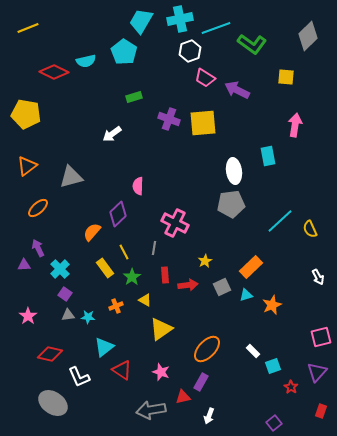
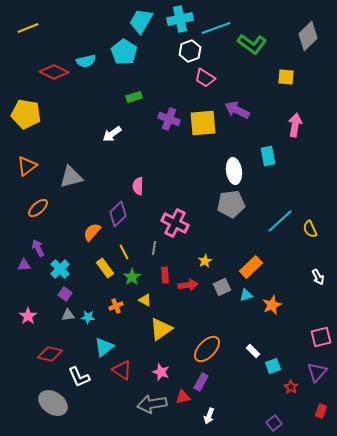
purple arrow at (237, 90): moved 20 px down
gray arrow at (151, 410): moved 1 px right, 6 px up
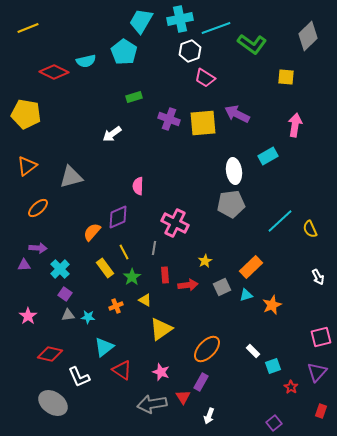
purple arrow at (237, 110): moved 4 px down
cyan rectangle at (268, 156): rotated 72 degrees clockwise
purple diamond at (118, 214): moved 3 px down; rotated 20 degrees clockwise
purple arrow at (38, 248): rotated 120 degrees clockwise
red triangle at (183, 397): rotated 49 degrees counterclockwise
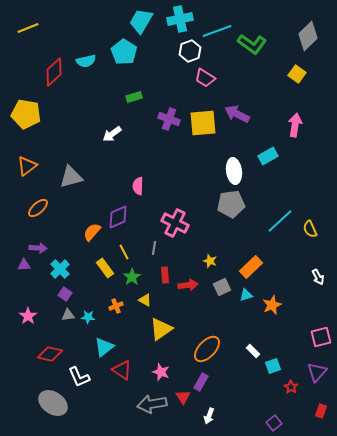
cyan line at (216, 28): moved 1 px right, 3 px down
red diamond at (54, 72): rotated 68 degrees counterclockwise
yellow square at (286, 77): moved 11 px right, 3 px up; rotated 30 degrees clockwise
yellow star at (205, 261): moved 5 px right; rotated 24 degrees counterclockwise
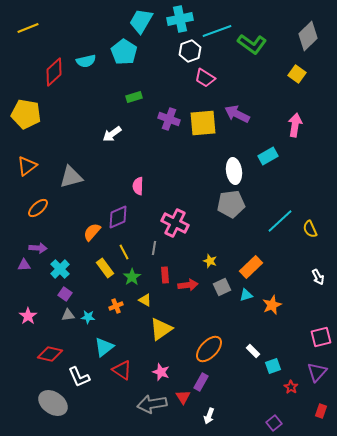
orange ellipse at (207, 349): moved 2 px right
